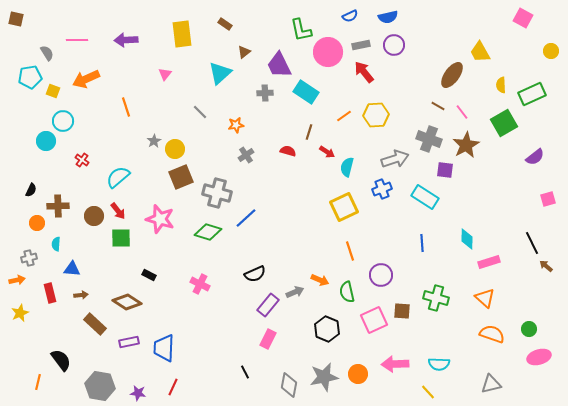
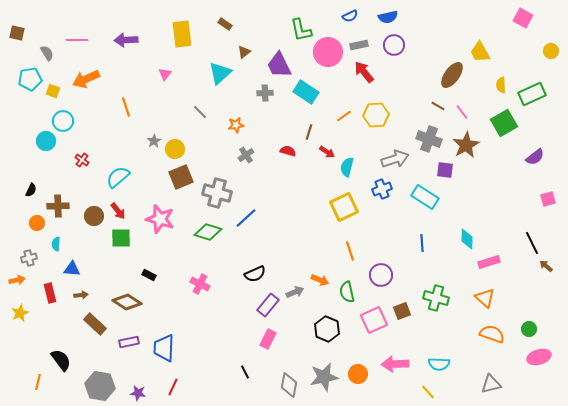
brown square at (16, 19): moved 1 px right, 14 px down
gray rectangle at (361, 45): moved 2 px left
cyan pentagon at (30, 77): moved 2 px down
brown square at (402, 311): rotated 24 degrees counterclockwise
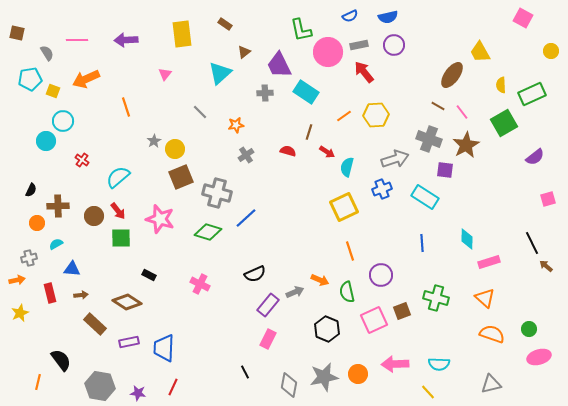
cyan semicircle at (56, 244): rotated 56 degrees clockwise
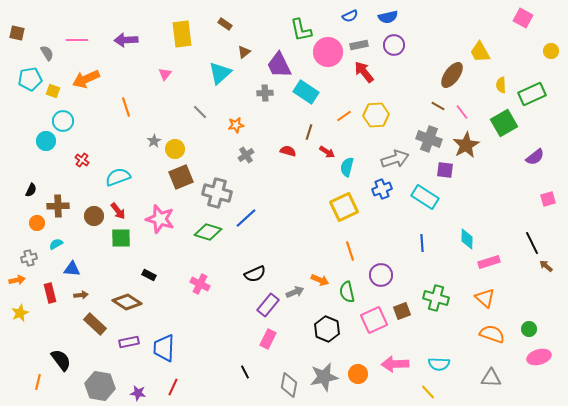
cyan semicircle at (118, 177): rotated 20 degrees clockwise
gray triangle at (491, 384): moved 6 px up; rotated 15 degrees clockwise
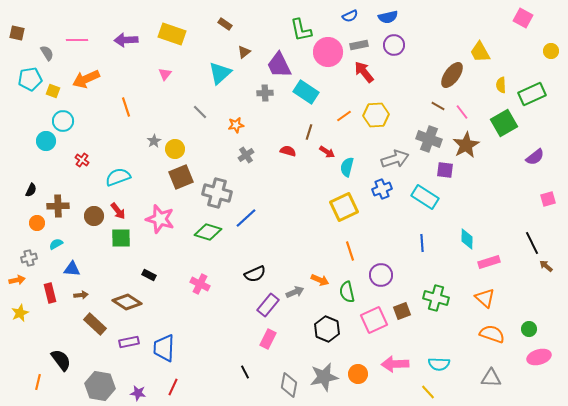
yellow rectangle at (182, 34): moved 10 px left; rotated 64 degrees counterclockwise
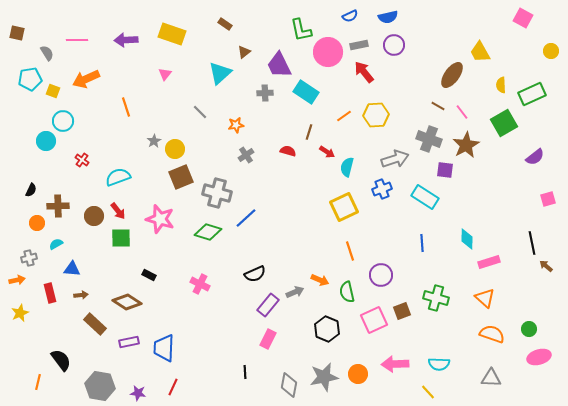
black line at (532, 243): rotated 15 degrees clockwise
black line at (245, 372): rotated 24 degrees clockwise
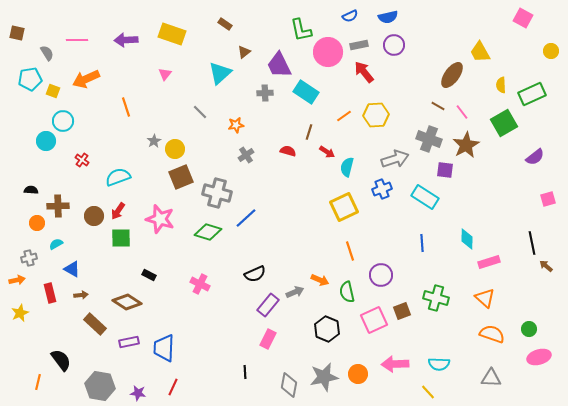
black semicircle at (31, 190): rotated 112 degrees counterclockwise
red arrow at (118, 211): rotated 72 degrees clockwise
blue triangle at (72, 269): rotated 24 degrees clockwise
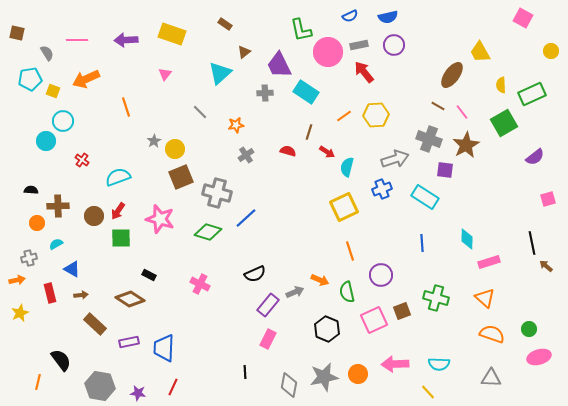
brown diamond at (127, 302): moved 3 px right, 3 px up
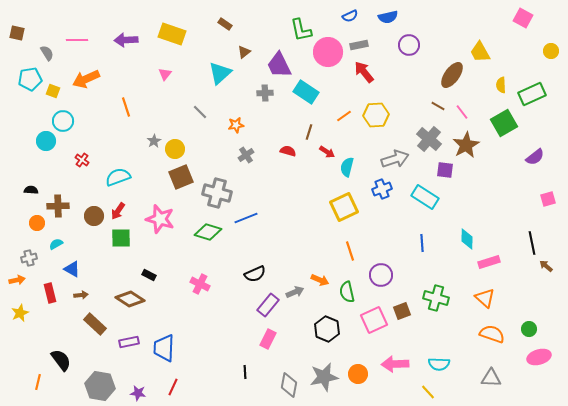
purple circle at (394, 45): moved 15 px right
gray cross at (429, 139): rotated 20 degrees clockwise
blue line at (246, 218): rotated 20 degrees clockwise
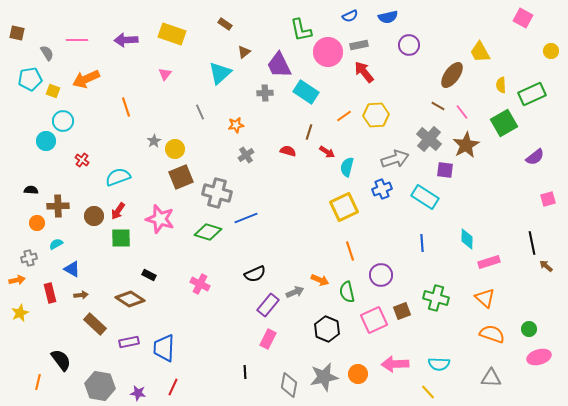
gray line at (200, 112): rotated 21 degrees clockwise
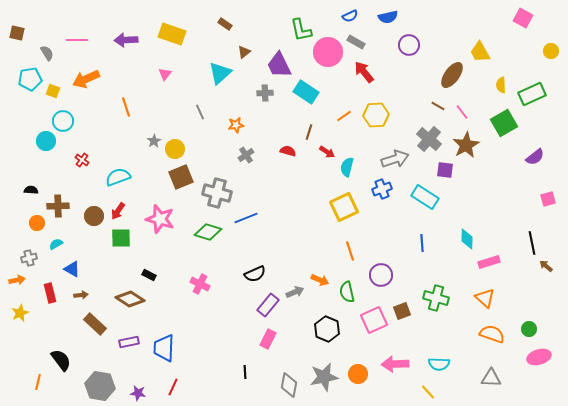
gray rectangle at (359, 45): moved 3 px left, 3 px up; rotated 42 degrees clockwise
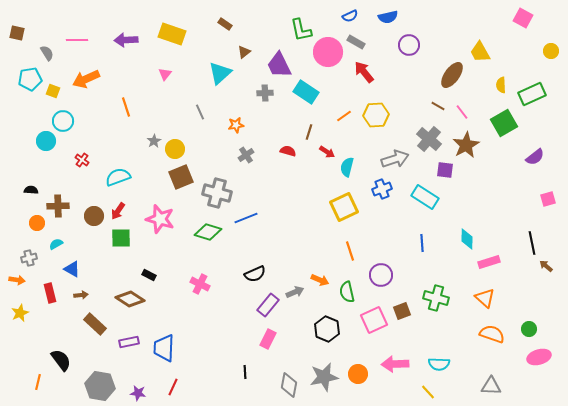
orange arrow at (17, 280): rotated 21 degrees clockwise
gray triangle at (491, 378): moved 8 px down
